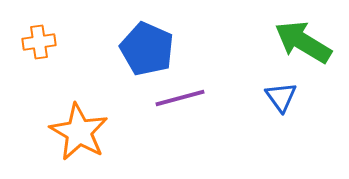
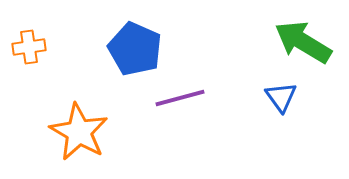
orange cross: moved 10 px left, 5 px down
blue pentagon: moved 12 px left
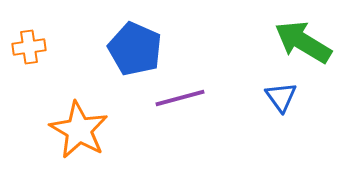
orange star: moved 2 px up
